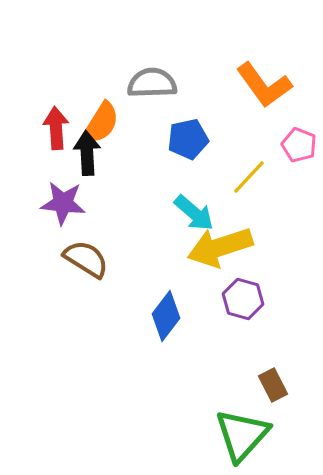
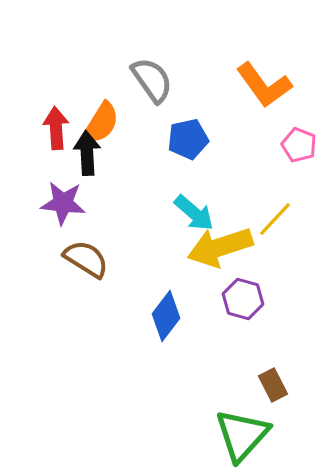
gray semicircle: moved 3 px up; rotated 57 degrees clockwise
yellow line: moved 26 px right, 42 px down
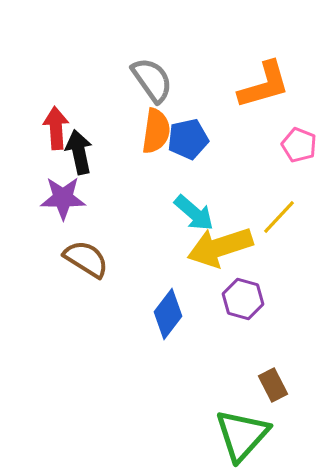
orange L-shape: rotated 70 degrees counterclockwise
orange semicircle: moved 55 px right, 8 px down; rotated 24 degrees counterclockwise
black arrow: moved 8 px left, 1 px up; rotated 9 degrees counterclockwise
purple star: moved 5 px up; rotated 6 degrees counterclockwise
yellow line: moved 4 px right, 2 px up
blue diamond: moved 2 px right, 2 px up
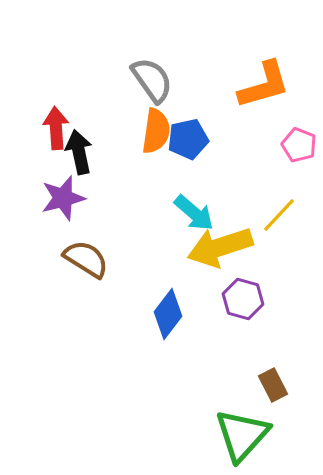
purple star: rotated 15 degrees counterclockwise
yellow line: moved 2 px up
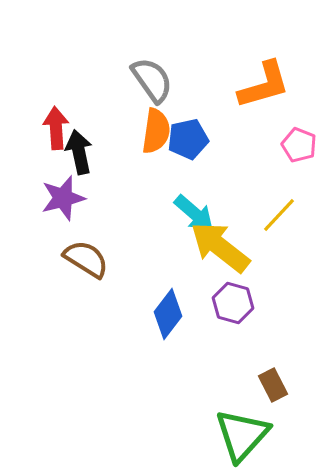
yellow arrow: rotated 56 degrees clockwise
purple hexagon: moved 10 px left, 4 px down
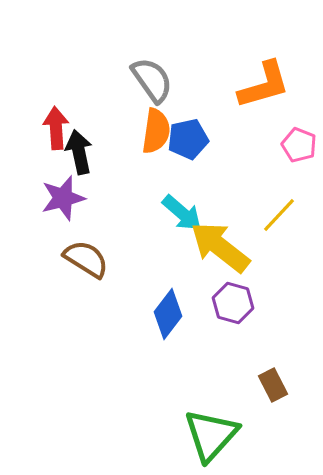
cyan arrow: moved 12 px left
green triangle: moved 31 px left
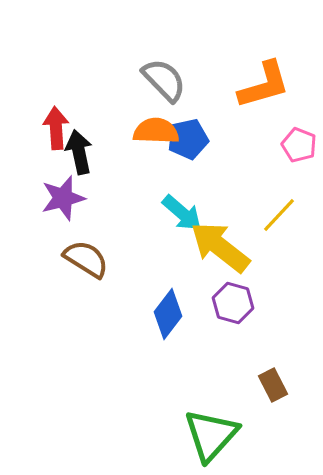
gray semicircle: moved 12 px right; rotated 9 degrees counterclockwise
orange semicircle: rotated 96 degrees counterclockwise
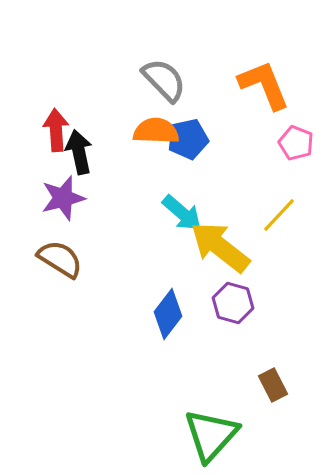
orange L-shape: rotated 96 degrees counterclockwise
red arrow: moved 2 px down
pink pentagon: moved 3 px left, 2 px up
brown semicircle: moved 26 px left
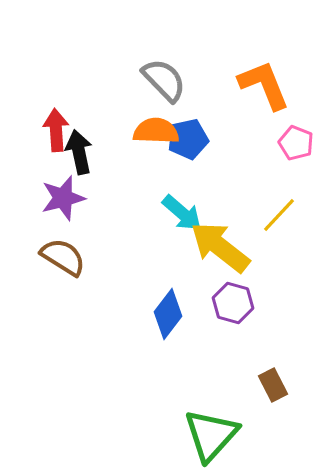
brown semicircle: moved 3 px right, 2 px up
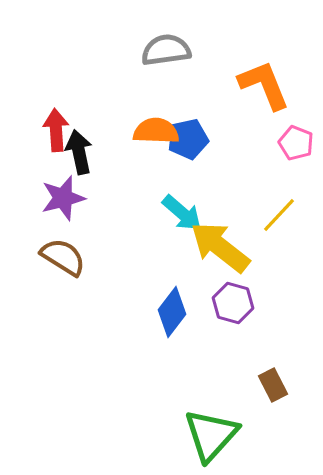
gray semicircle: moved 2 px right, 30 px up; rotated 54 degrees counterclockwise
blue diamond: moved 4 px right, 2 px up
